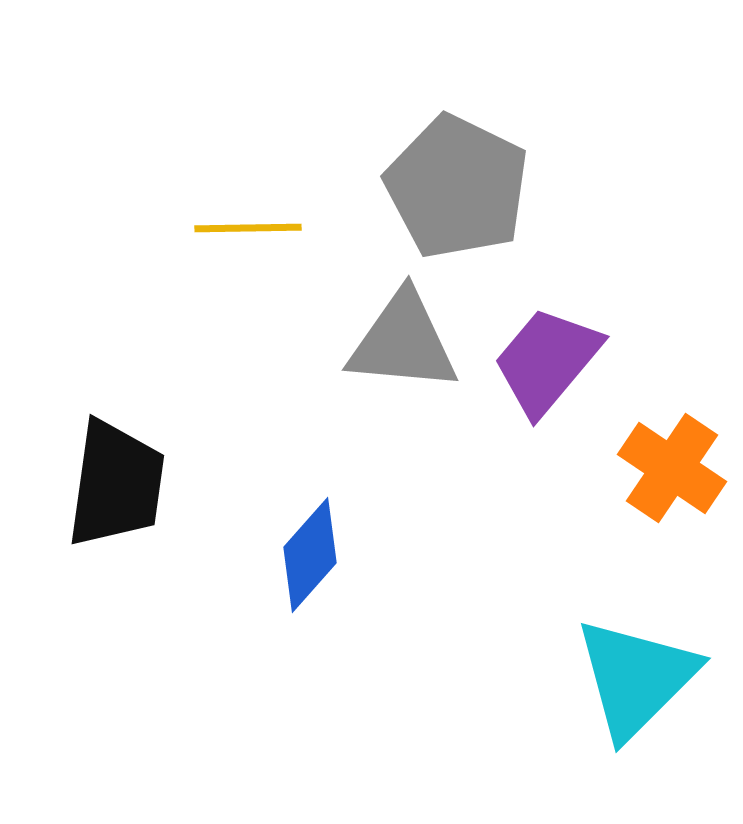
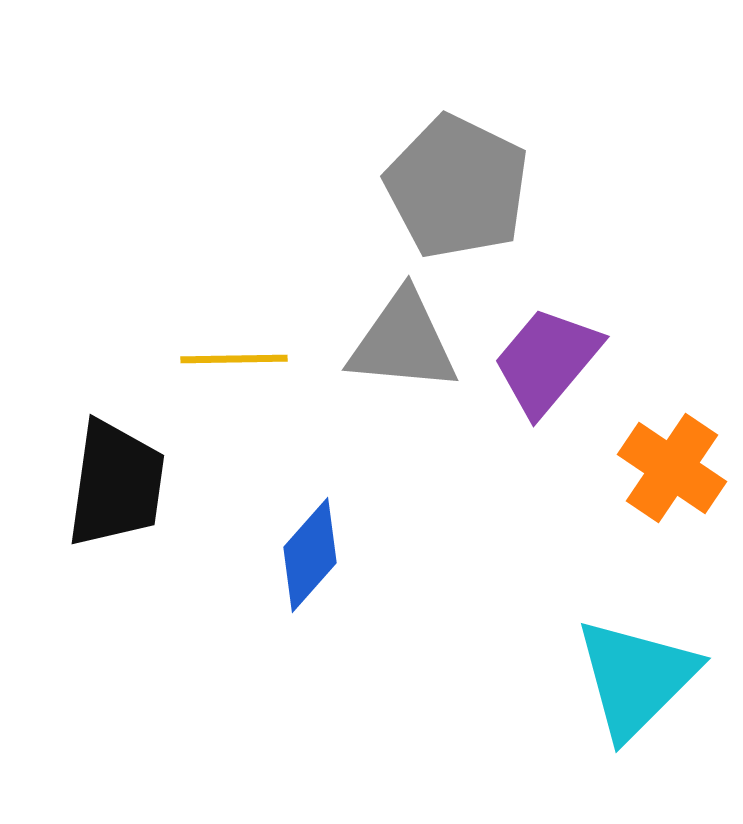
yellow line: moved 14 px left, 131 px down
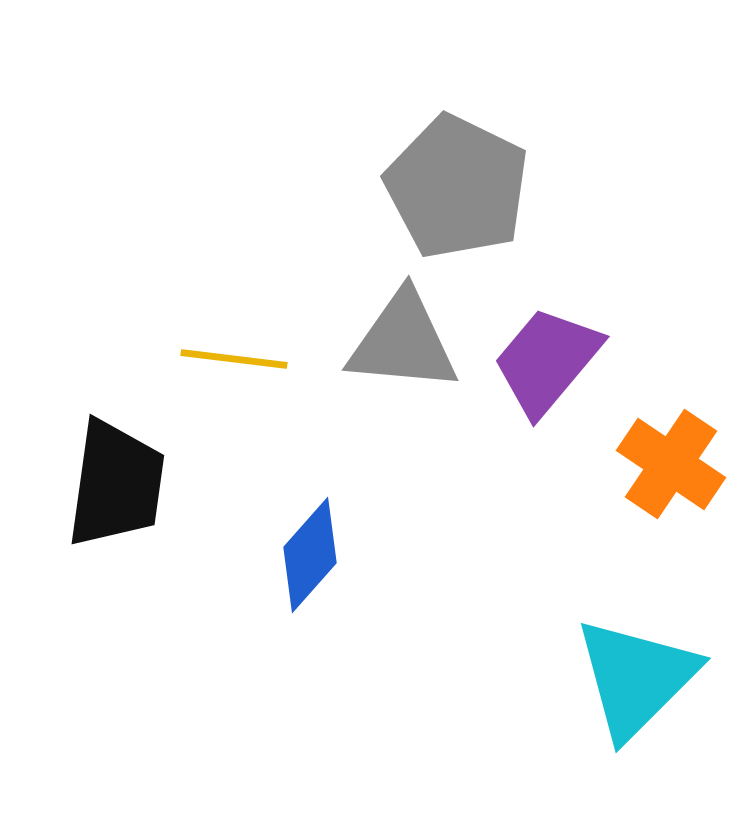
yellow line: rotated 8 degrees clockwise
orange cross: moved 1 px left, 4 px up
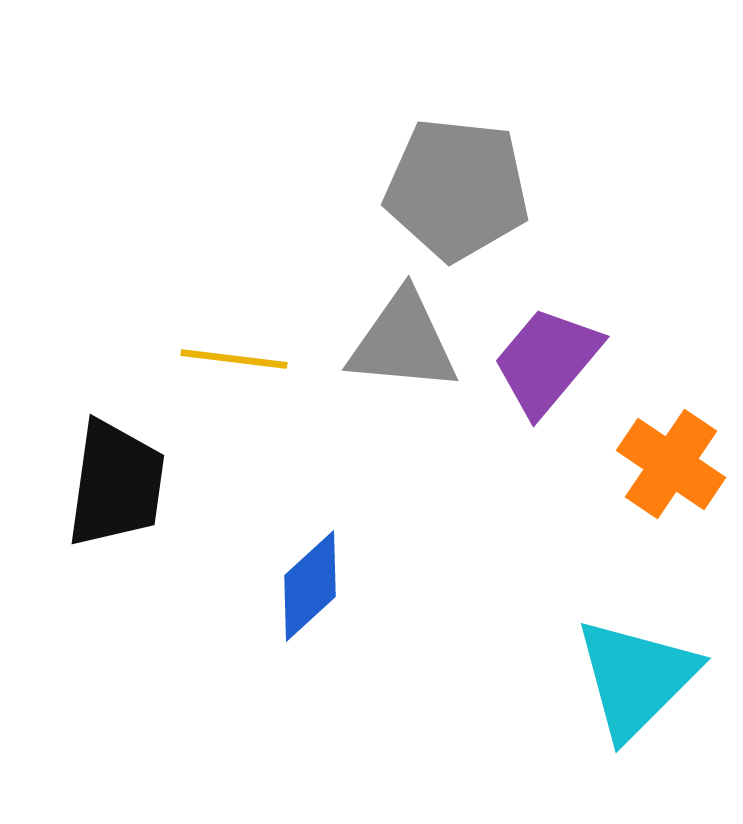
gray pentagon: moved 2 px down; rotated 20 degrees counterclockwise
blue diamond: moved 31 px down; rotated 6 degrees clockwise
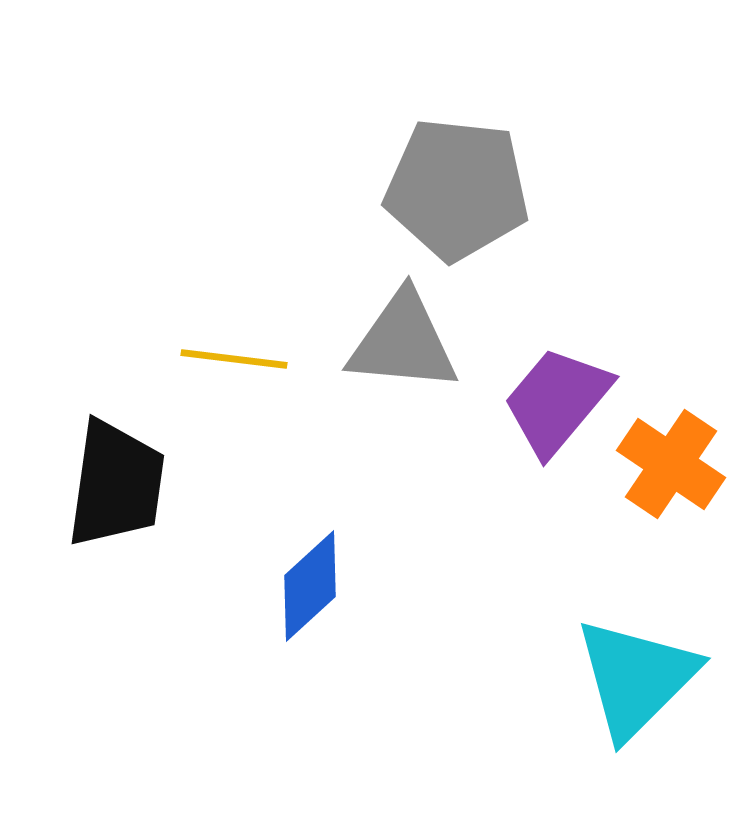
purple trapezoid: moved 10 px right, 40 px down
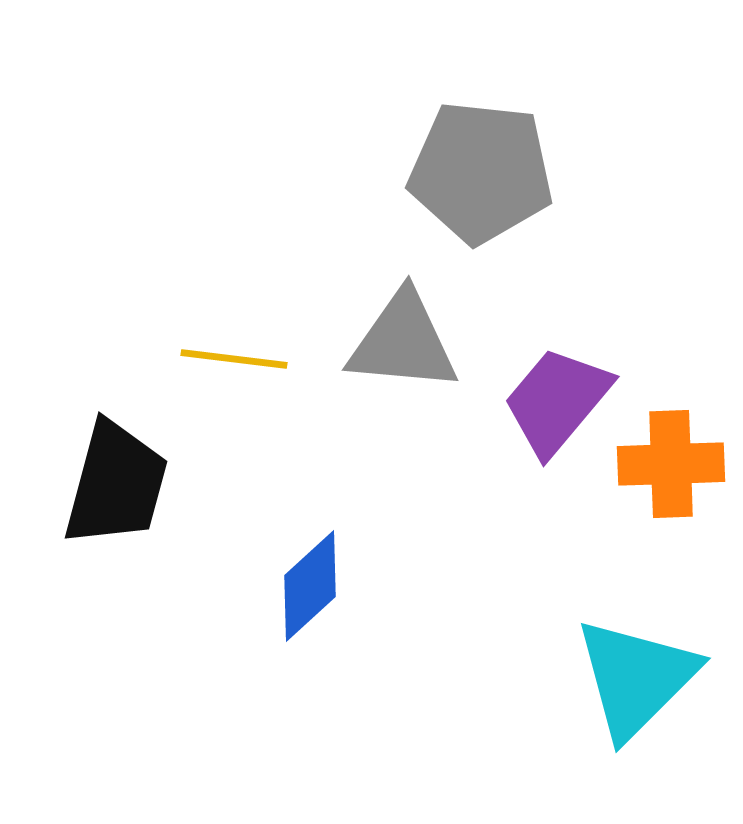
gray pentagon: moved 24 px right, 17 px up
orange cross: rotated 36 degrees counterclockwise
black trapezoid: rotated 7 degrees clockwise
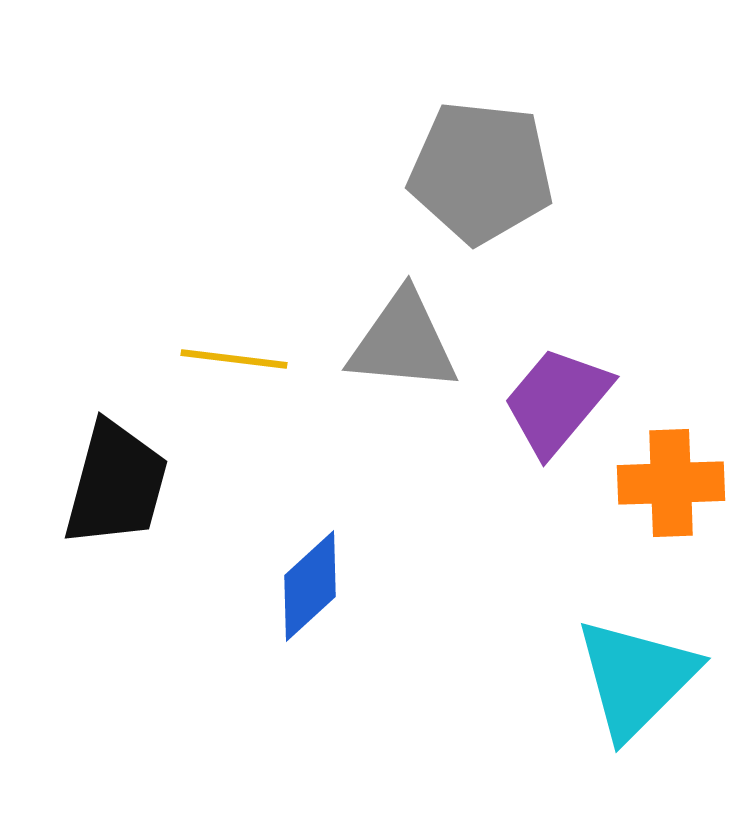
orange cross: moved 19 px down
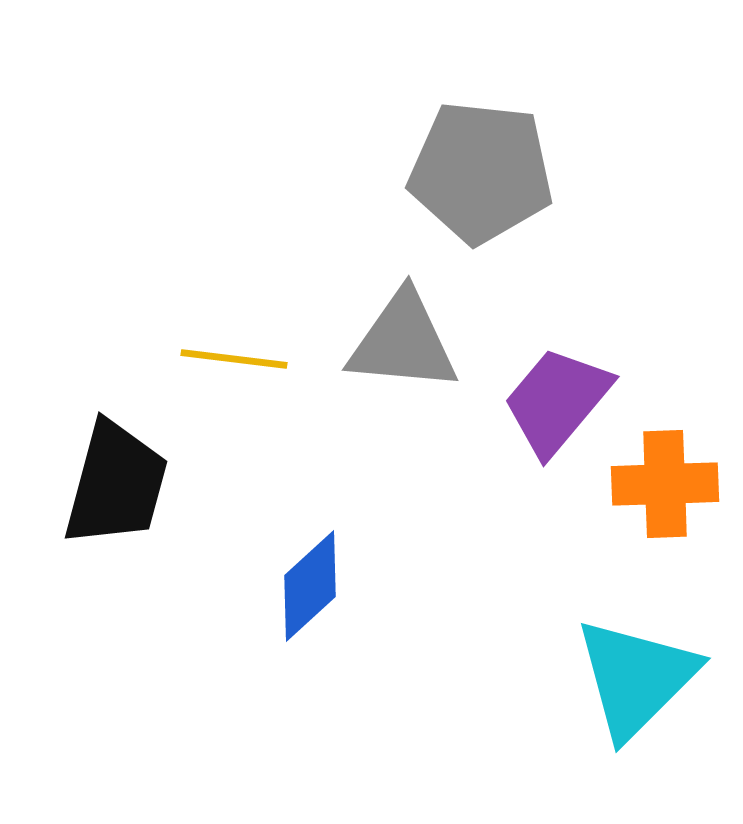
orange cross: moved 6 px left, 1 px down
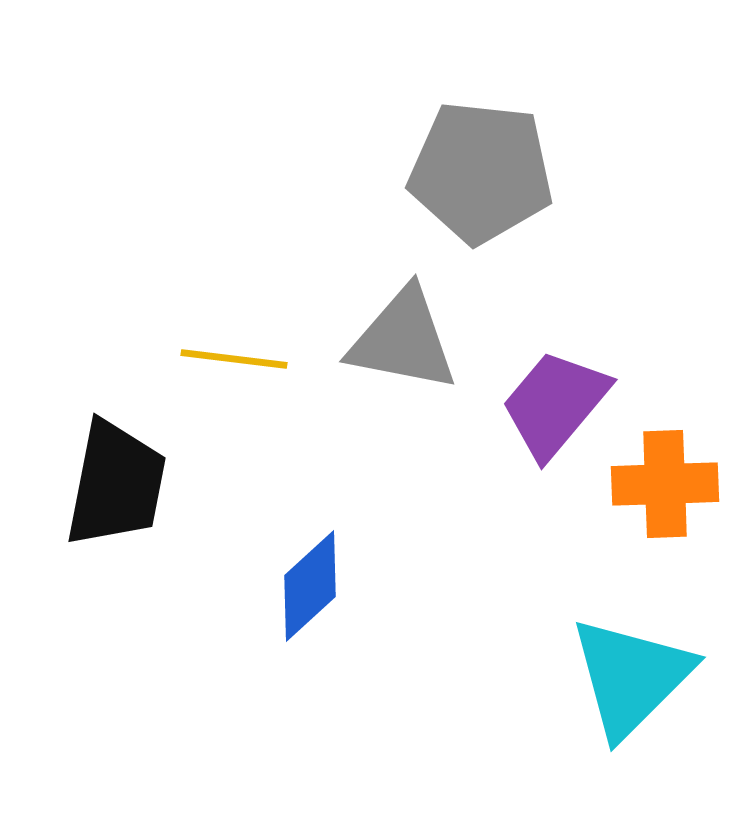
gray triangle: moved 2 px up; rotated 6 degrees clockwise
purple trapezoid: moved 2 px left, 3 px down
black trapezoid: rotated 4 degrees counterclockwise
cyan triangle: moved 5 px left, 1 px up
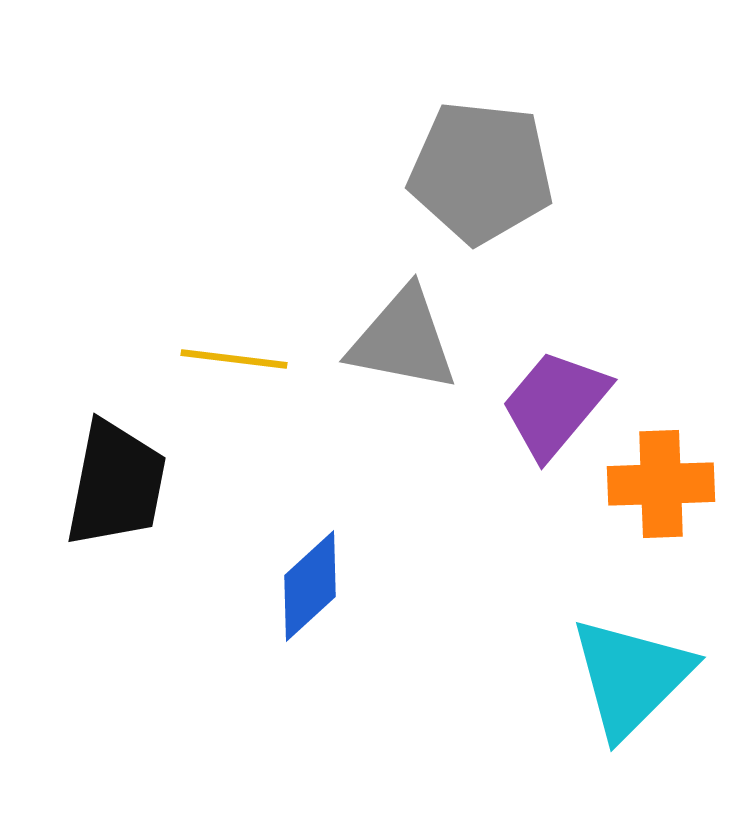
orange cross: moved 4 px left
